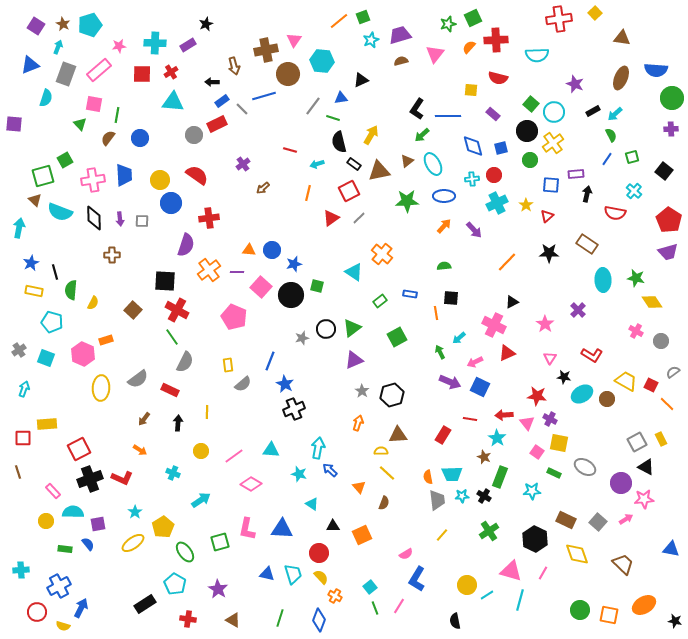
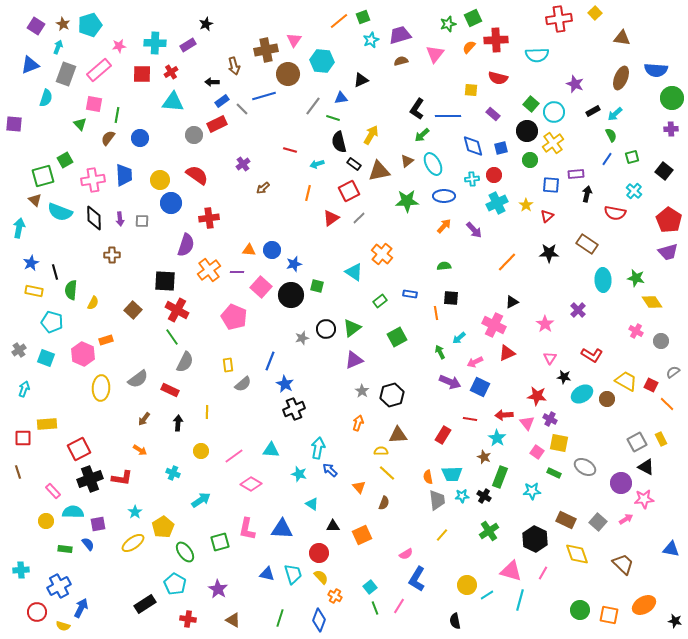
red L-shape at (122, 478): rotated 15 degrees counterclockwise
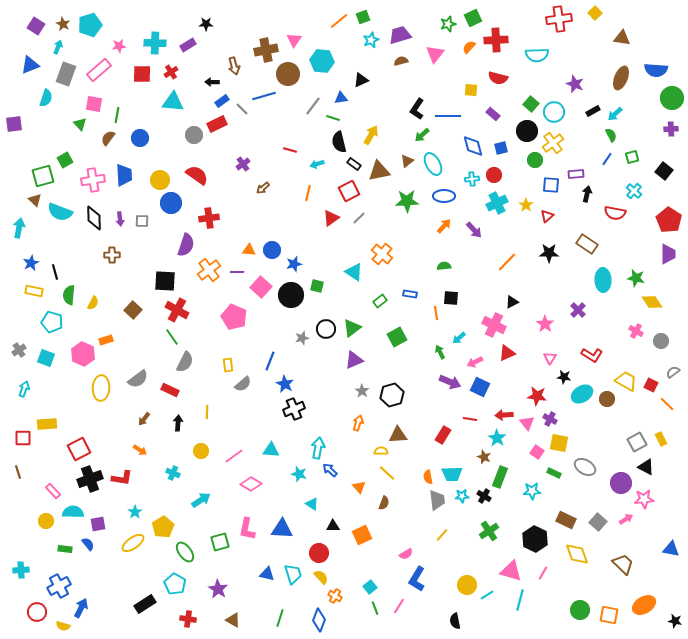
black star at (206, 24): rotated 24 degrees clockwise
purple square at (14, 124): rotated 12 degrees counterclockwise
green circle at (530, 160): moved 5 px right
purple trapezoid at (668, 252): moved 2 px down; rotated 75 degrees counterclockwise
green semicircle at (71, 290): moved 2 px left, 5 px down
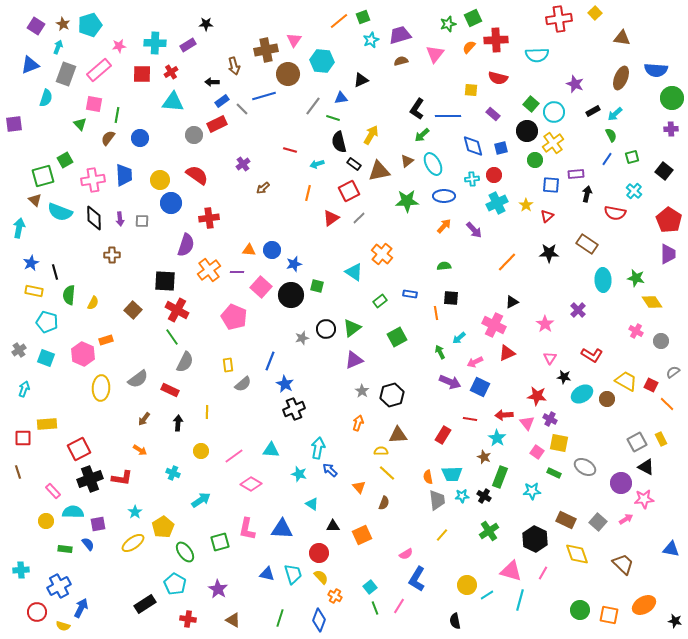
cyan pentagon at (52, 322): moved 5 px left
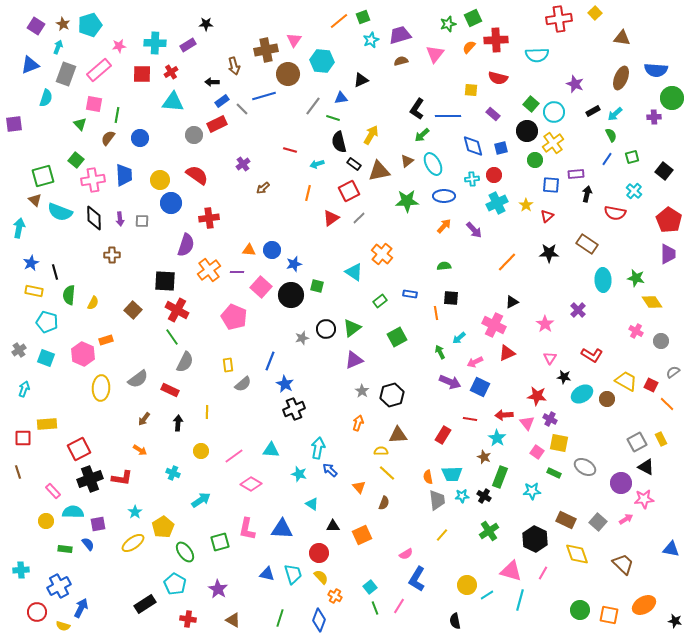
purple cross at (671, 129): moved 17 px left, 12 px up
green square at (65, 160): moved 11 px right; rotated 21 degrees counterclockwise
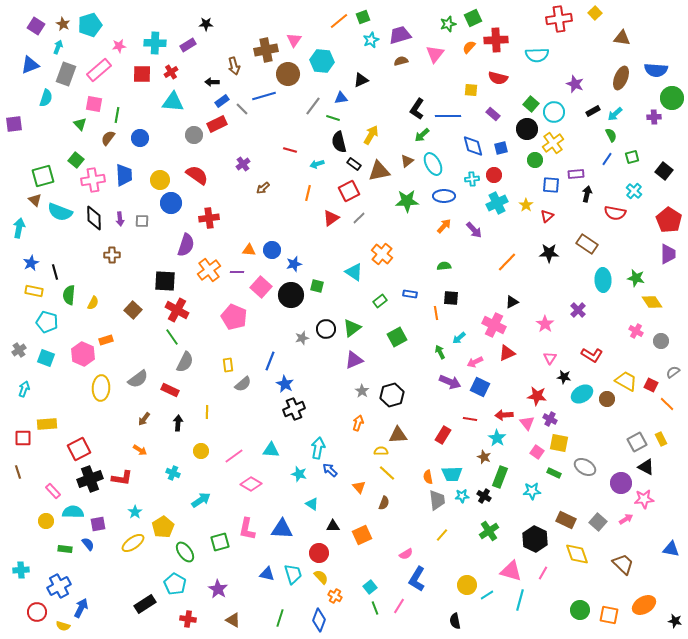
black circle at (527, 131): moved 2 px up
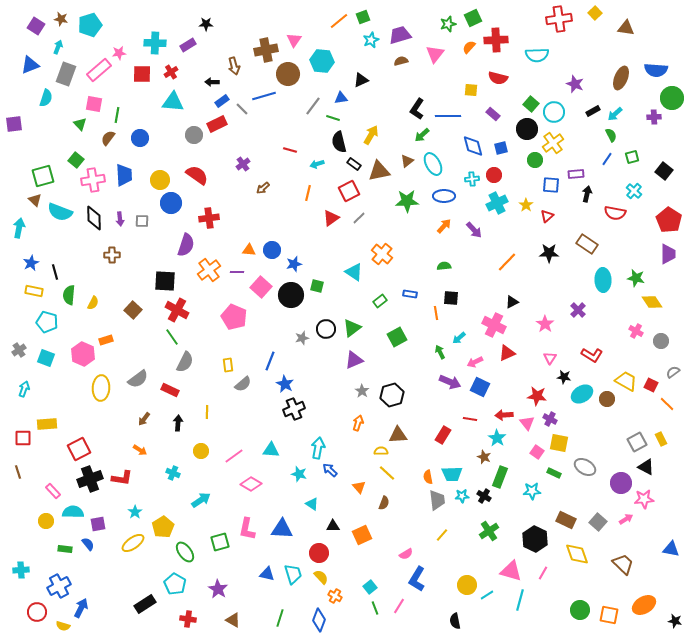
brown star at (63, 24): moved 2 px left, 5 px up; rotated 16 degrees counterclockwise
brown triangle at (622, 38): moved 4 px right, 10 px up
pink star at (119, 46): moved 7 px down
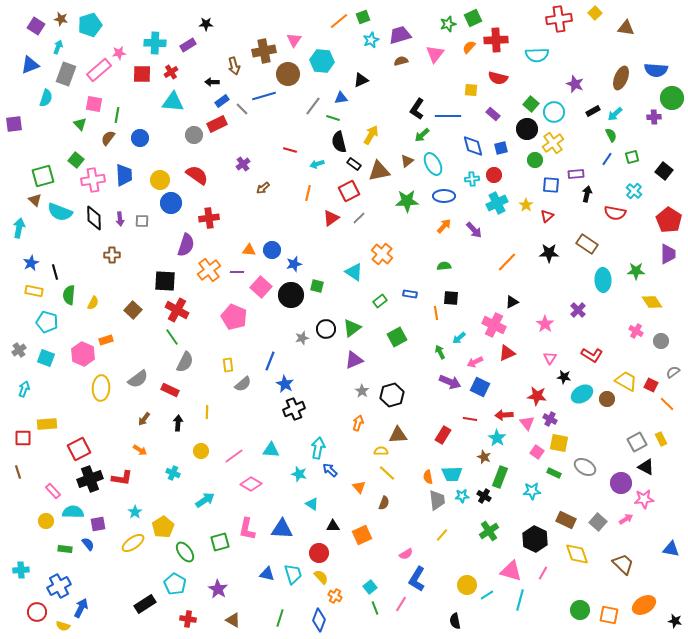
brown cross at (266, 50): moved 2 px left, 1 px down
green star at (636, 278): moved 7 px up; rotated 12 degrees counterclockwise
cyan arrow at (201, 500): moved 4 px right
pink line at (399, 606): moved 2 px right, 2 px up
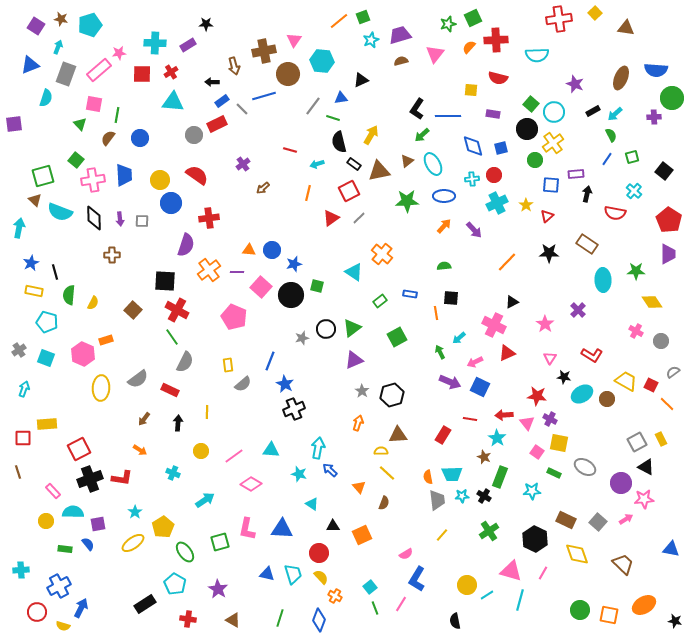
purple rectangle at (493, 114): rotated 32 degrees counterclockwise
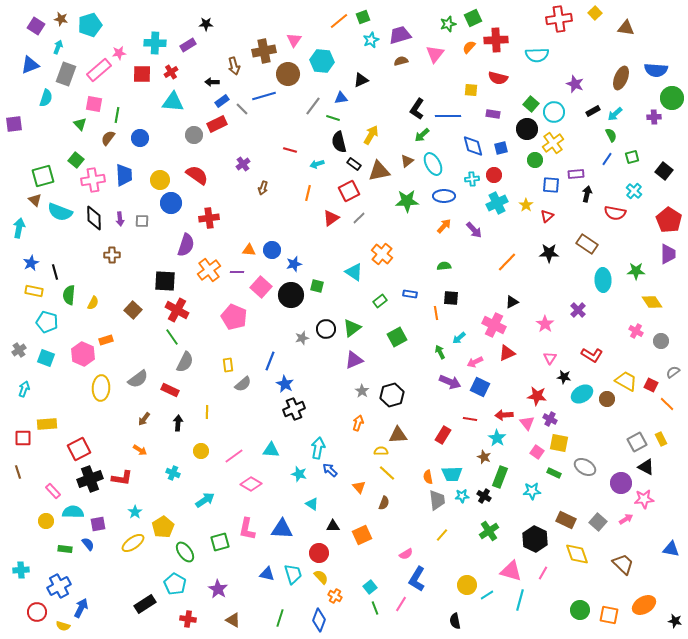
brown arrow at (263, 188): rotated 32 degrees counterclockwise
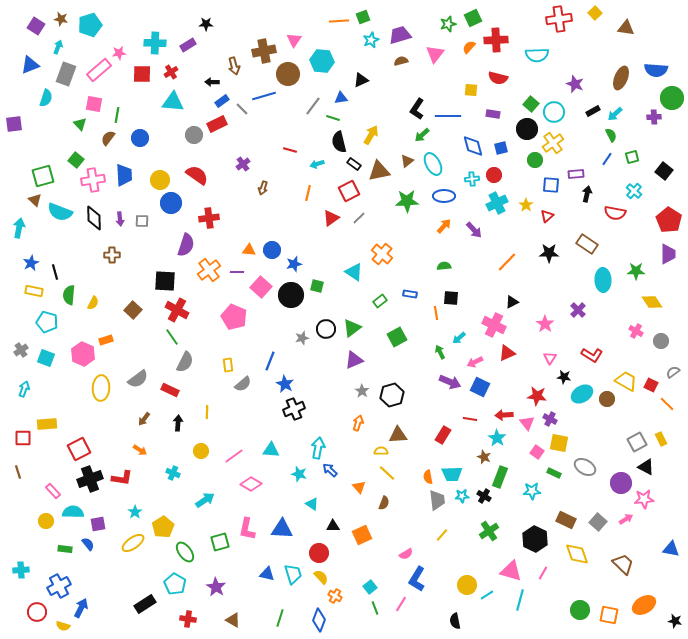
orange line at (339, 21): rotated 36 degrees clockwise
gray cross at (19, 350): moved 2 px right
purple star at (218, 589): moved 2 px left, 2 px up
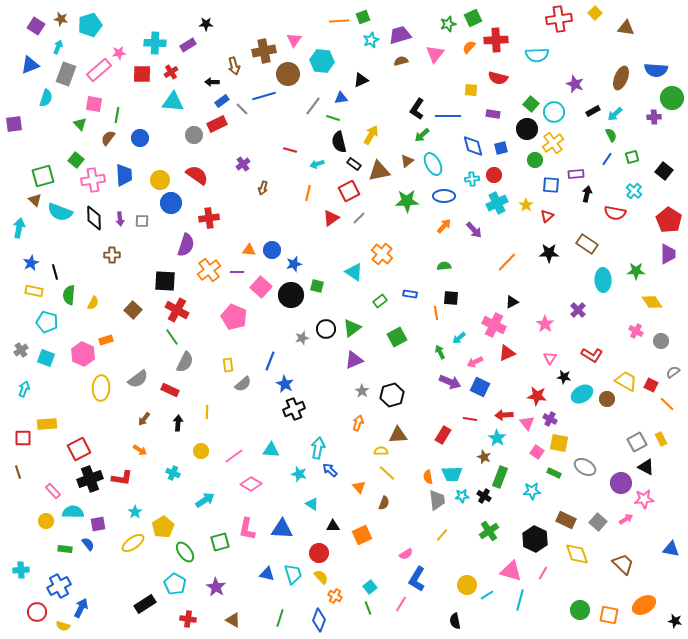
green line at (375, 608): moved 7 px left
